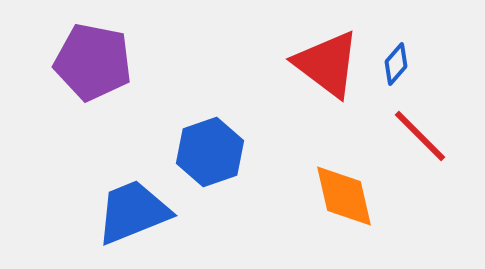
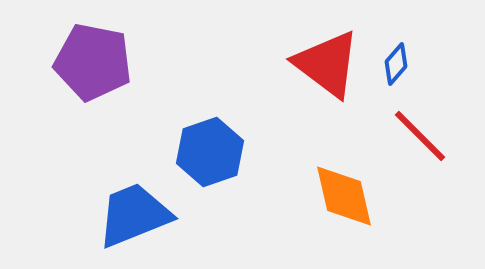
blue trapezoid: moved 1 px right, 3 px down
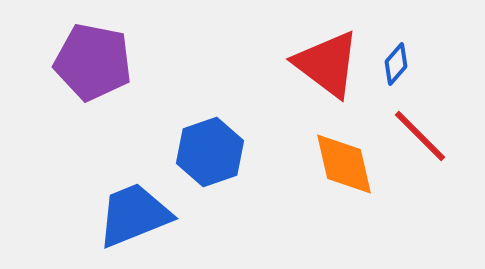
orange diamond: moved 32 px up
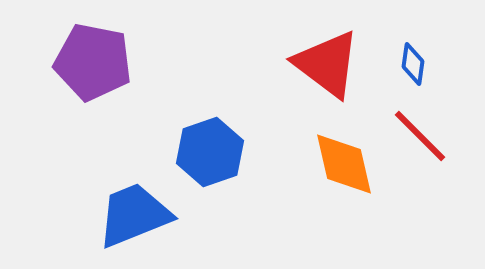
blue diamond: moved 17 px right; rotated 33 degrees counterclockwise
